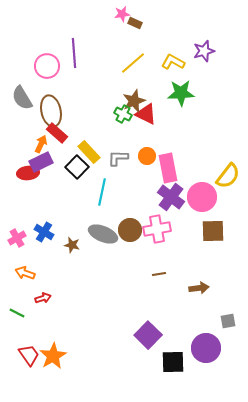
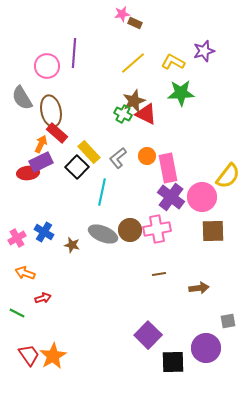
purple line at (74, 53): rotated 8 degrees clockwise
gray L-shape at (118, 158): rotated 40 degrees counterclockwise
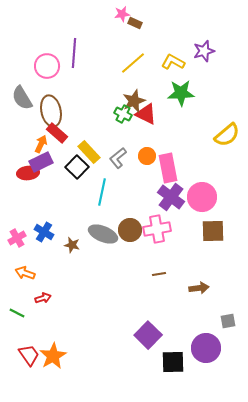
yellow semicircle at (228, 176): moved 1 px left, 41 px up; rotated 12 degrees clockwise
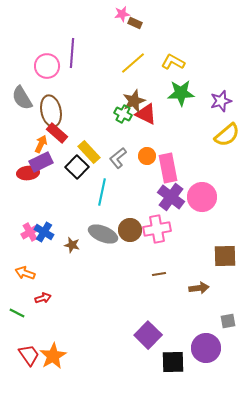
purple star at (204, 51): moved 17 px right, 50 px down
purple line at (74, 53): moved 2 px left
brown square at (213, 231): moved 12 px right, 25 px down
pink cross at (17, 238): moved 13 px right, 6 px up
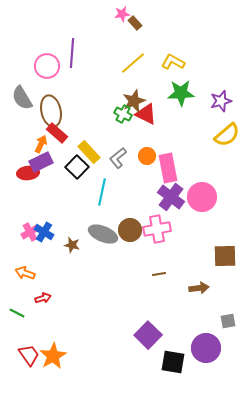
brown rectangle at (135, 23): rotated 24 degrees clockwise
black square at (173, 362): rotated 10 degrees clockwise
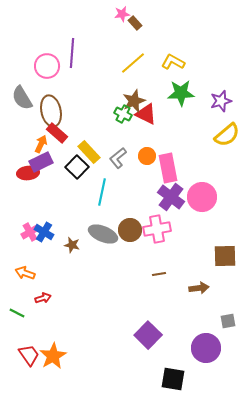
black square at (173, 362): moved 17 px down
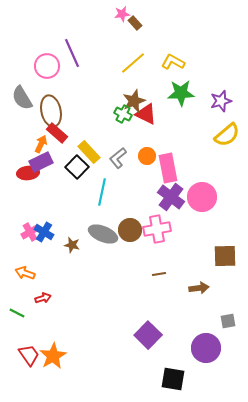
purple line at (72, 53): rotated 28 degrees counterclockwise
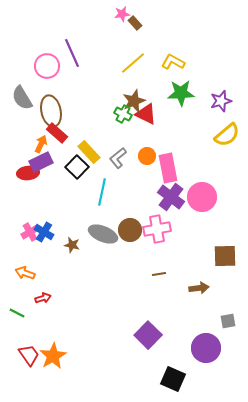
black square at (173, 379): rotated 15 degrees clockwise
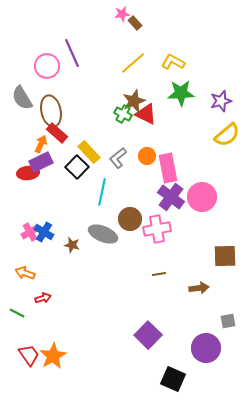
brown circle at (130, 230): moved 11 px up
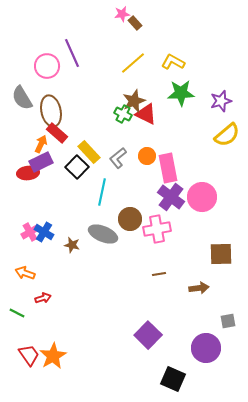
brown square at (225, 256): moved 4 px left, 2 px up
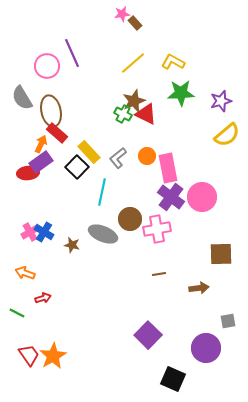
purple rectangle at (41, 162): rotated 10 degrees counterclockwise
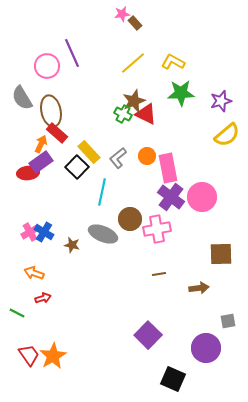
orange arrow at (25, 273): moved 9 px right
